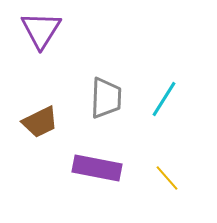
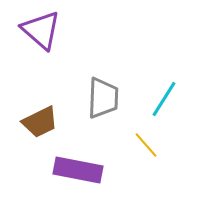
purple triangle: rotated 21 degrees counterclockwise
gray trapezoid: moved 3 px left
purple rectangle: moved 19 px left, 2 px down
yellow line: moved 21 px left, 33 px up
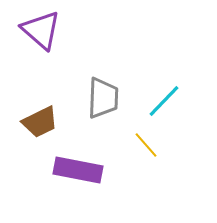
cyan line: moved 2 px down; rotated 12 degrees clockwise
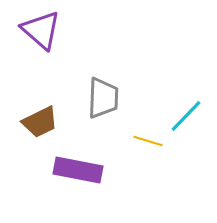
cyan line: moved 22 px right, 15 px down
yellow line: moved 2 px right, 4 px up; rotated 32 degrees counterclockwise
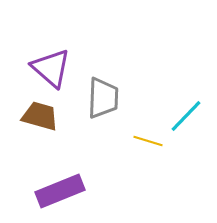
purple triangle: moved 10 px right, 38 px down
brown trapezoid: moved 6 px up; rotated 138 degrees counterclockwise
purple rectangle: moved 18 px left, 21 px down; rotated 33 degrees counterclockwise
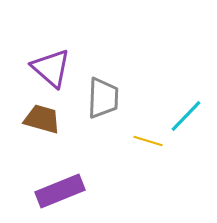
brown trapezoid: moved 2 px right, 3 px down
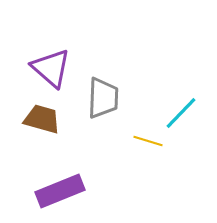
cyan line: moved 5 px left, 3 px up
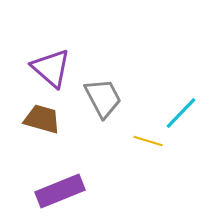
gray trapezoid: rotated 30 degrees counterclockwise
